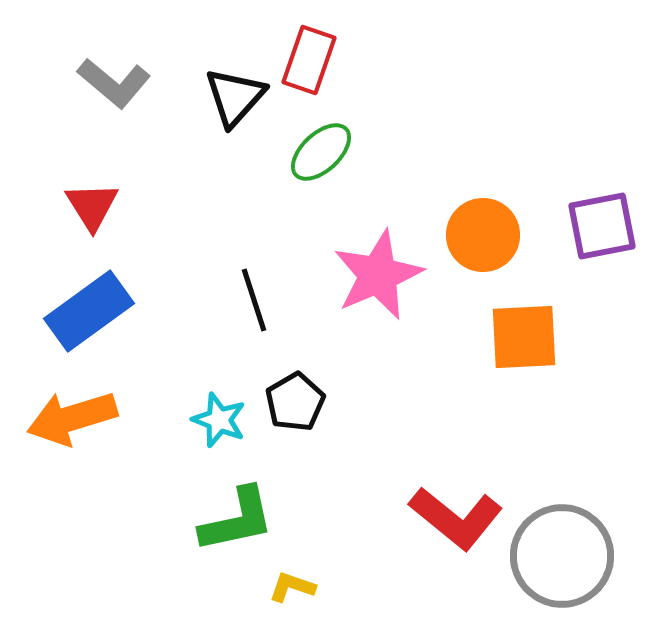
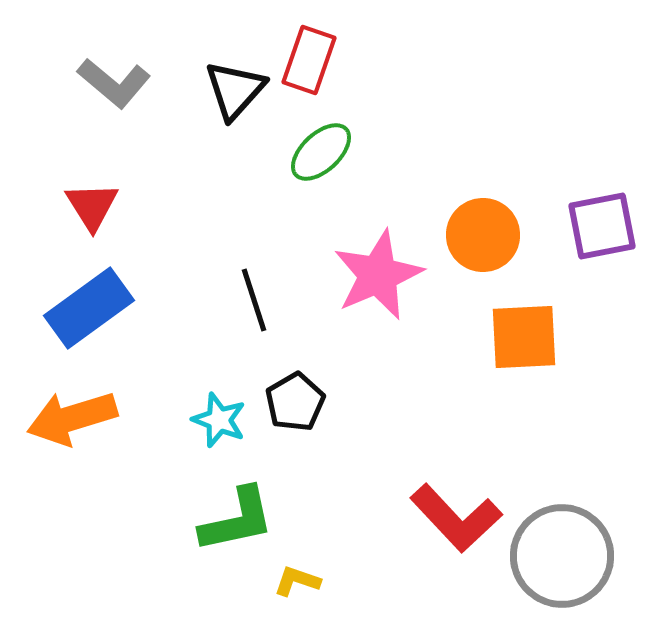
black triangle: moved 7 px up
blue rectangle: moved 3 px up
red L-shape: rotated 8 degrees clockwise
yellow L-shape: moved 5 px right, 6 px up
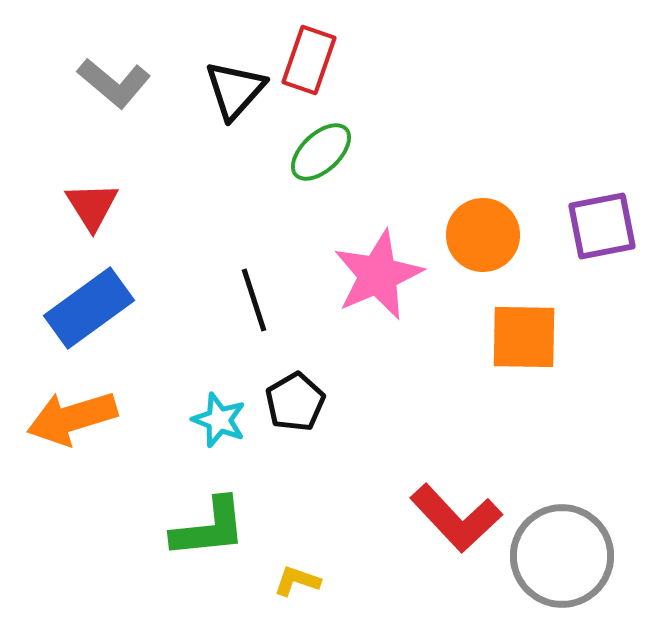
orange square: rotated 4 degrees clockwise
green L-shape: moved 28 px left, 8 px down; rotated 6 degrees clockwise
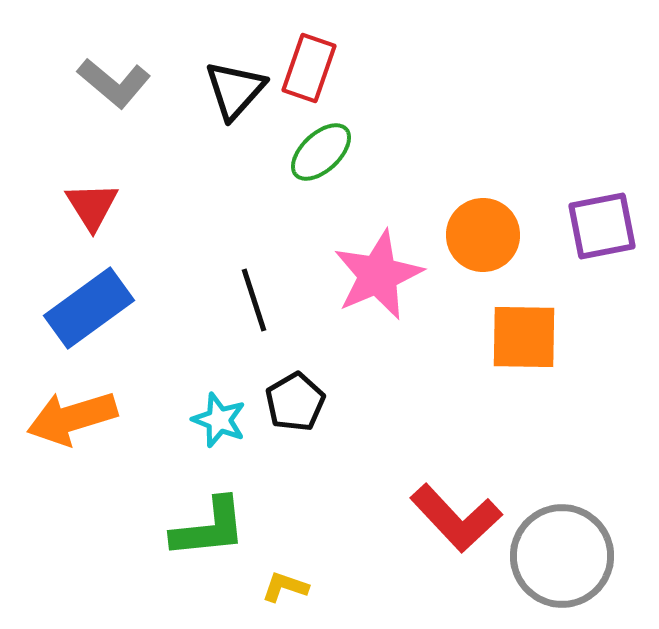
red rectangle: moved 8 px down
yellow L-shape: moved 12 px left, 6 px down
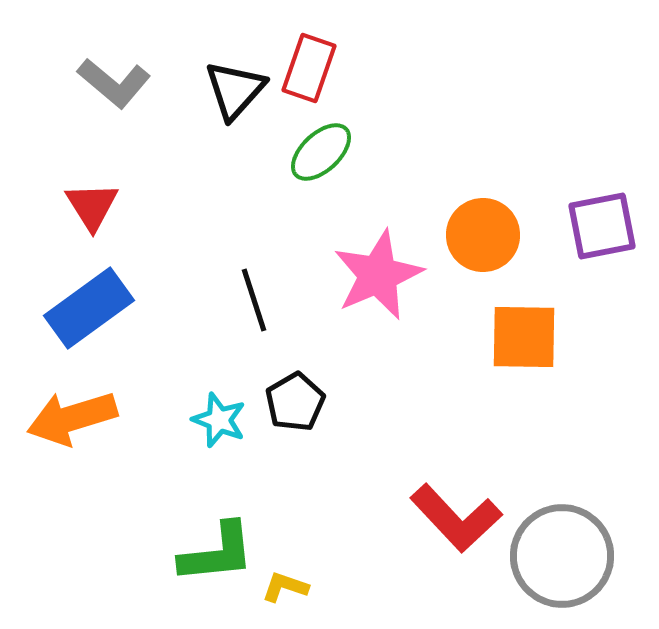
green L-shape: moved 8 px right, 25 px down
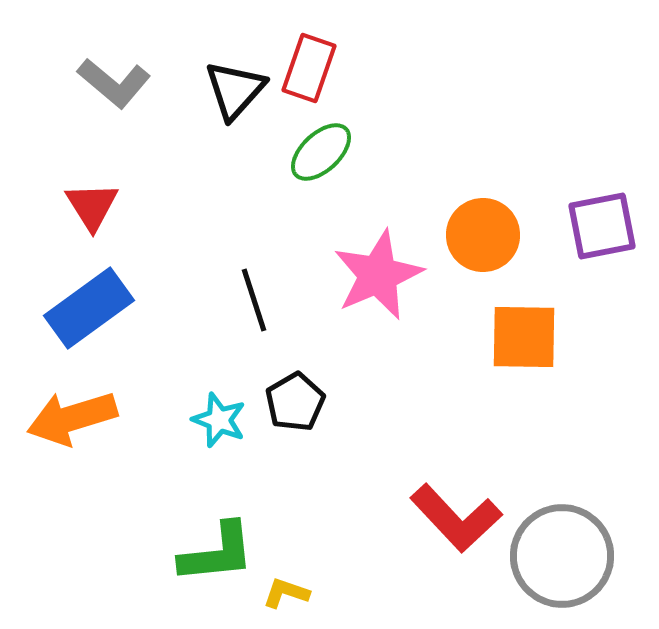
yellow L-shape: moved 1 px right, 6 px down
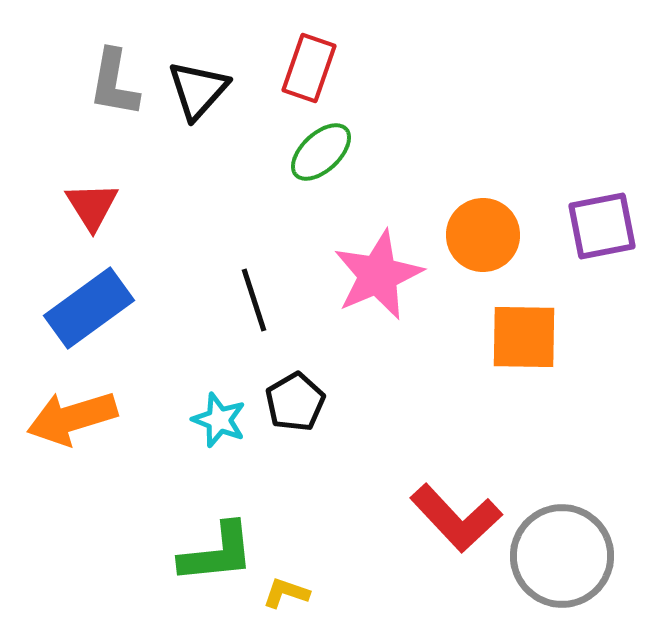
gray L-shape: rotated 60 degrees clockwise
black triangle: moved 37 px left
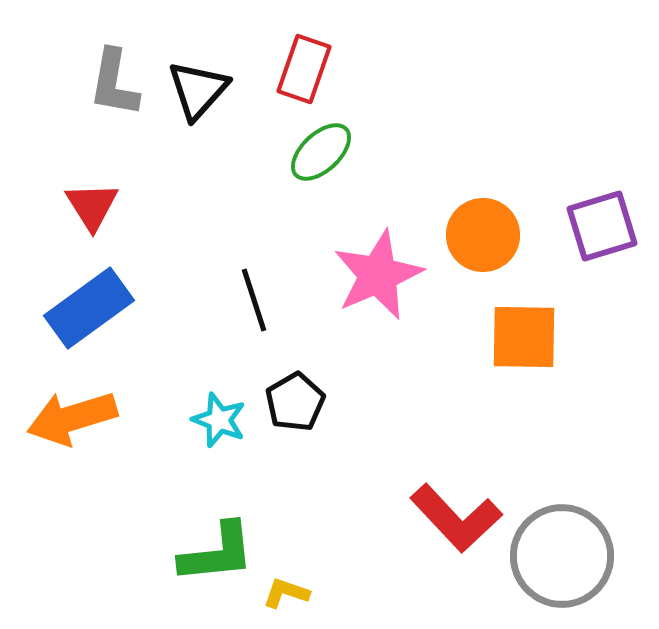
red rectangle: moved 5 px left, 1 px down
purple square: rotated 6 degrees counterclockwise
